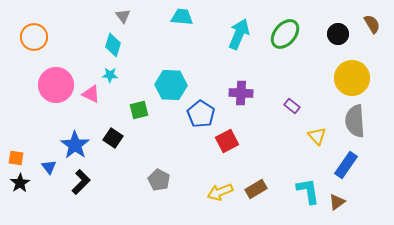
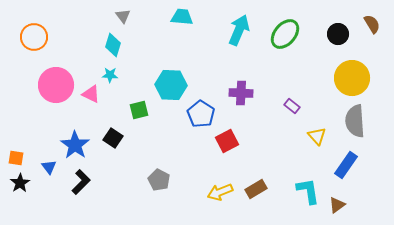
cyan arrow: moved 4 px up
brown triangle: moved 3 px down
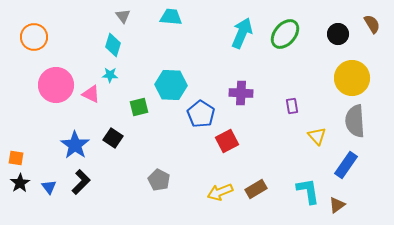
cyan trapezoid: moved 11 px left
cyan arrow: moved 3 px right, 3 px down
purple rectangle: rotated 42 degrees clockwise
green square: moved 3 px up
blue triangle: moved 20 px down
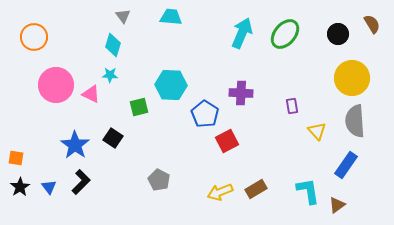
blue pentagon: moved 4 px right
yellow triangle: moved 5 px up
black star: moved 4 px down
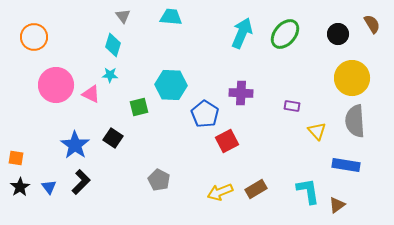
purple rectangle: rotated 70 degrees counterclockwise
blue rectangle: rotated 64 degrees clockwise
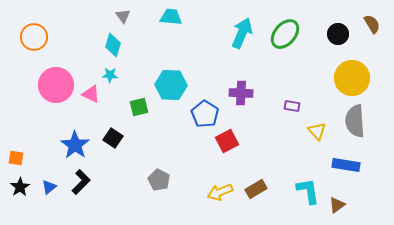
blue triangle: rotated 28 degrees clockwise
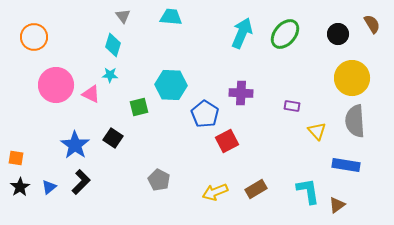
yellow arrow: moved 5 px left
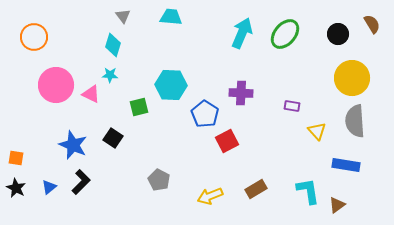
blue star: moved 2 px left; rotated 12 degrees counterclockwise
black star: moved 4 px left, 1 px down; rotated 12 degrees counterclockwise
yellow arrow: moved 5 px left, 4 px down
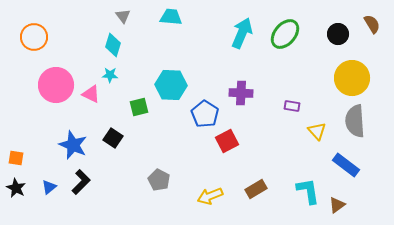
blue rectangle: rotated 28 degrees clockwise
